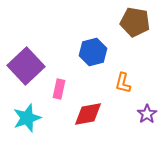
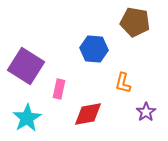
blue hexagon: moved 1 px right, 3 px up; rotated 20 degrees clockwise
purple square: rotated 15 degrees counterclockwise
purple star: moved 1 px left, 2 px up
cyan star: rotated 12 degrees counterclockwise
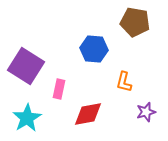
orange L-shape: moved 1 px right, 1 px up
purple star: rotated 18 degrees clockwise
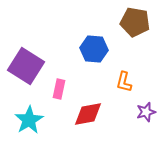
cyan star: moved 2 px right, 2 px down
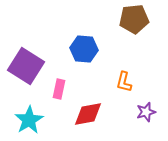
brown pentagon: moved 1 px left, 3 px up; rotated 16 degrees counterclockwise
blue hexagon: moved 10 px left
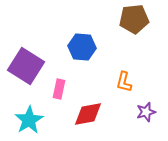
blue hexagon: moved 2 px left, 2 px up
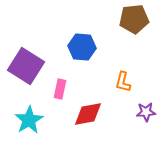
orange L-shape: moved 1 px left
pink rectangle: moved 1 px right
purple star: rotated 12 degrees clockwise
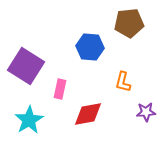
brown pentagon: moved 5 px left, 4 px down
blue hexagon: moved 8 px right
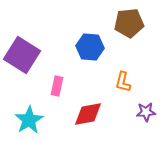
purple square: moved 4 px left, 11 px up
pink rectangle: moved 3 px left, 3 px up
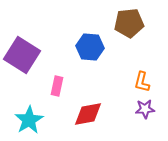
orange L-shape: moved 19 px right
purple star: moved 1 px left, 3 px up
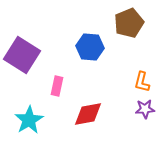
brown pentagon: rotated 16 degrees counterclockwise
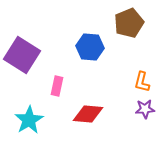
red diamond: rotated 16 degrees clockwise
